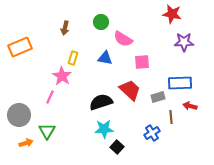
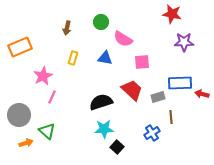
brown arrow: moved 2 px right
pink star: moved 19 px left; rotated 12 degrees clockwise
red trapezoid: moved 2 px right
pink line: moved 2 px right
red arrow: moved 12 px right, 12 px up
green triangle: rotated 18 degrees counterclockwise
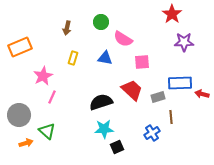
red star: rotated 24 degrees clockwise
black square: rotated 24 degrees clockwise
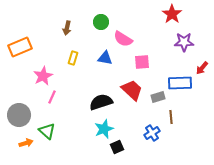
red arrow: moved 26 px up; rotated 64 degrees counterclockwise
cyan star: rotated 18 degrees counterclockwise
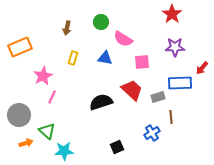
purple star: moved 9 px left, 5 px down
cyan star: moved 40 px left, 22 px down; rotated 18 degrees clockwise
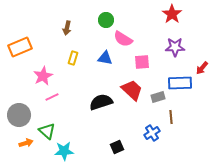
green circle: moved 5 px right, 2 px up
pink line: rotated 40 degrees clockwise
